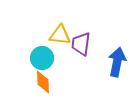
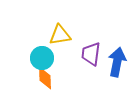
yellow triangle: rotated 15 degrees counterclockwise
purple trapezoid: moved 10 px right, 10 px down
orange diamond: moved 2 px right, 4 px up
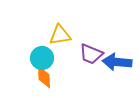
purple trapezoid: rotated 75 degrees counterclockwise
blue arrow: rotated 96 degrees counterclockwise
orange diamond: moved 1 px left, 1 px up
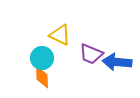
yellow triangle: rotated 35 degrees clockwise
orange diamond: moved 2 px left
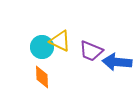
yellow triangle: moved 6 px down
purple trapezoid: moved 3 px up
cyan circle: moved 11 px up
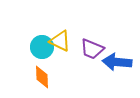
purple trapezoid: moved 1 px right, 2 px up
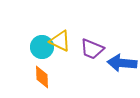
blue arrow: moved 5 px right, 1 px down
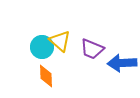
yellow triangle: rotated 15 degrees clockwise
blue arrow: rotated 8 degrees counterclockwise
orange diamond: moved 4 px right, 1 px up
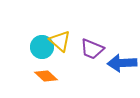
orange diamond: rotated 45 degrees counterclockwise
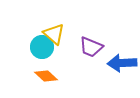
yellow triangle: moved 6 px left, 7 px up
purple trapezoid: moved 1 px left, 2 px up
